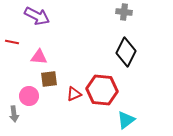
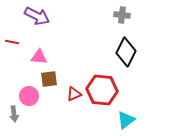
gray cross: moved 2 px left, 3 px down
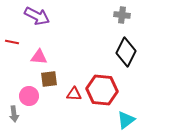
red triangle: rotated 28 degrees clockwise
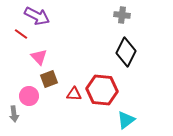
red line: moved 9 px right, 8 px up; rotated 24 degrees clockwise
pink triangle: rotated 42 degrees clockwise
brown square: rotated 12 degrees counterclockwise
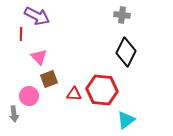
red line: rotated 56 degrees clockwise
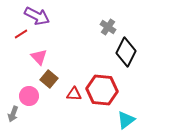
gray cross: moved 14 px left, 12 px down; rotated 28 degrees clockwise
red line: rotated 56 degrees clockwise
brown square: rotated 30 degrees counterclockwise
gray arrow: moved 1 px left; rotated 28 degrees clockwise
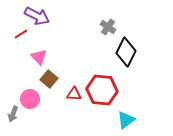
pink circle: moved 1 px right, 3 px down
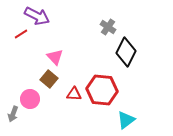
pink triangle: moved 16 px right
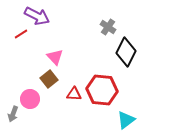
brown square: rotated 12 degrees clockwise
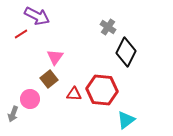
pink triangle: rotated 18 degrees clockwise
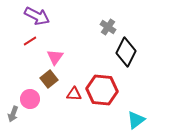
red line: moved 9 px right, 7 px down
cyan triangle: moved 10 px right
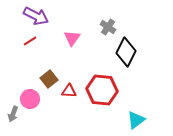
purple arrow: moved 1 px left
pink triangle: moved 17 px right, 19 px up
red triangle: moved 5 px left, 3 px up
